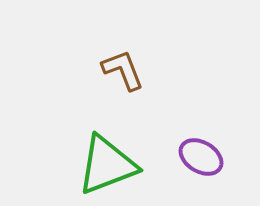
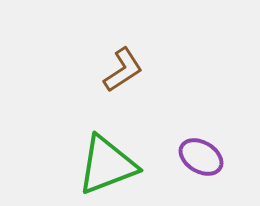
brown L-shape: rotated 78 degrees clockwise
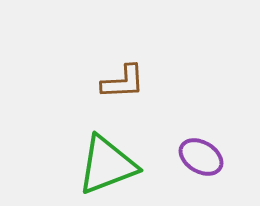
brown L-shape: moved 12 px down; rotated 30 degrees clockwise
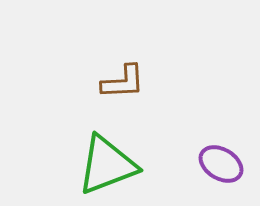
purple ellipse: moved 20 px right, 7 px down
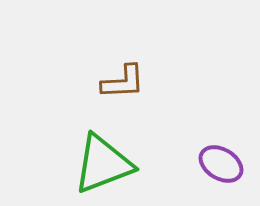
green triangle: moved 4 px left, 1 px up
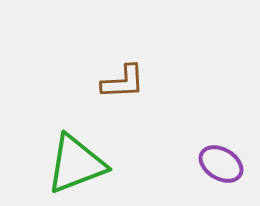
green triangle: moved 27 px left
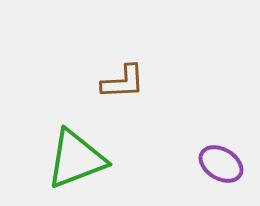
green triangle: moved 5 px up
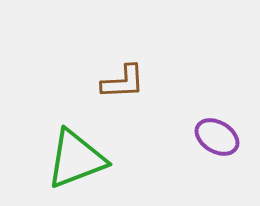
purple ellipse: moved 4 px left, 27 px up
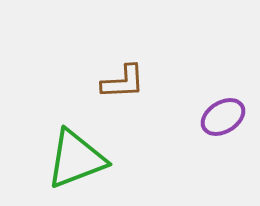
purple ellipse: moved 6 px right, 20 px up; rotated 63 degrees counterclockwise
